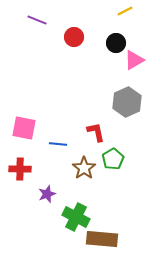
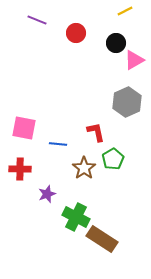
red circle: moved 2 px right, 4 px up
brown rectangle: rotated 28 degrees clockwise
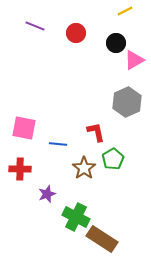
purple line: moved 2 px left, 6 px down
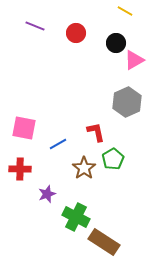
yellow line: rotated 56 degrees clockwise
blue line: rotated 36 degrees counterclockwise
brown rectangle: moved 2 px right, 3 px down
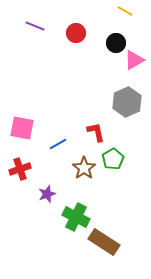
pink square: moved 2 px left
red cross: rotated 20 degrees counterclockwise
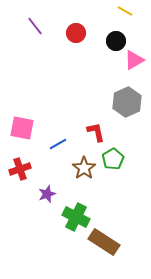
purple line: rotated 30 degrees clockwise
black circle: moved 2 px up
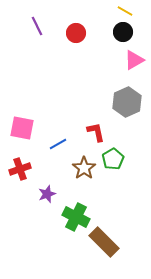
purple line: moved 2 px right; rotated 12 degrees clockwise
black circle: moved 7 px right, 9 px up
brown rectangle: rotated 12 degrees clockwise
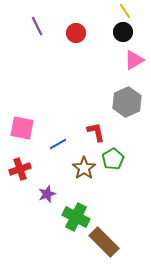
yellow line: rotated 28 degrees clockwise
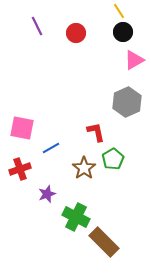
yellow line: moved 6 px left
blue line: moved 7 px left, 4 px down
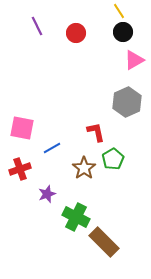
blue line: moved 1 px right
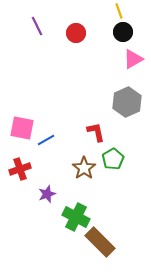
yellow line: rotated 14 degrees clockwise
pink triangle: moved 1 px left, 1 px up
blue line: moved 6 px left, 8 px up
brown rectangle: moved 4 px left
